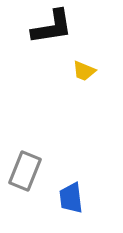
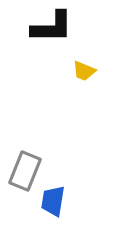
black L-shape: rotated 9 degrees clockwise
blue trapezoid: moved 18 px left, 3 px down; rotated 16 degrees clockwise
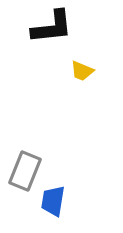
black L-shape: rotated 6 degrees counterclockwise
yellow trapezoid: moved 2 px left
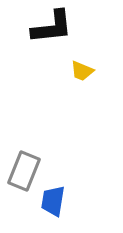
gray rectangle: moved 1 px left
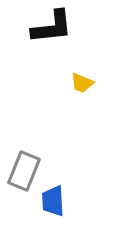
yellow trapezoid: moved 12 px down
blue trapezoid: rotated 12 degrees counterclockwise
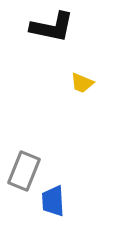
black L-shape: rotated 18 degrees clockwise
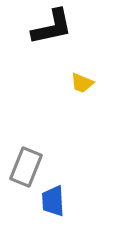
black L-shape: rotated 24 degrees counterclockwise
gray rectangle: moved 2 px right, 4 px up
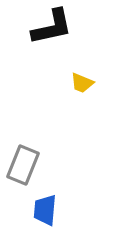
gray rectangle: moved 3 px left, 2 px up
blue trapezoid: moved 8 px left, 9 px down; rotated 8 degrees clockwise
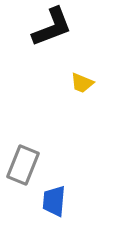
black L-shape: rotated 9 degrees counterclockwise
blue trapezoid: moved 9 px right, 9 px up
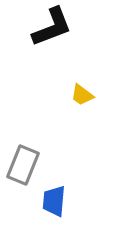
yellow trapezoid: moved 12 px down; rotated 15 degrees clockwise
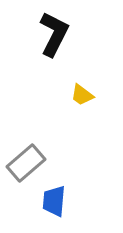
black L-shape: moved 2 px right, 7 px down; rotated 42 degrees counterclockwise
gray rectangle: moved 3 px right, 2 px up; rotated 27 degrees clockwise
